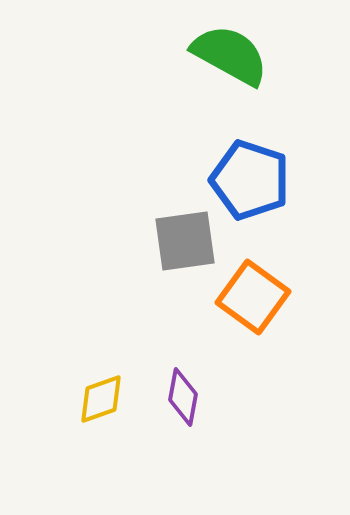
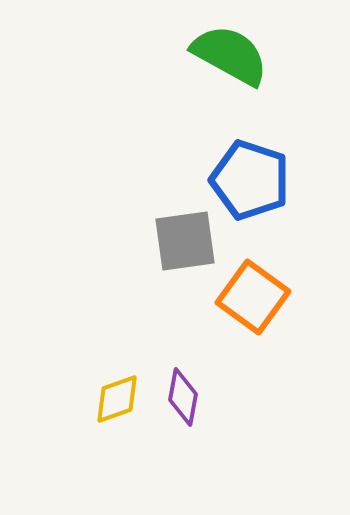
yellow diamond: moved 16 px right
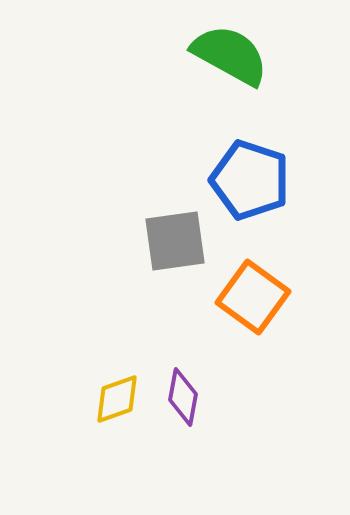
gray square: moved 10 px left
